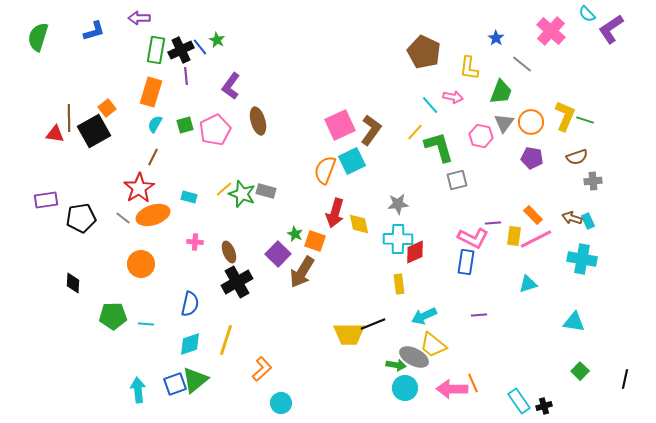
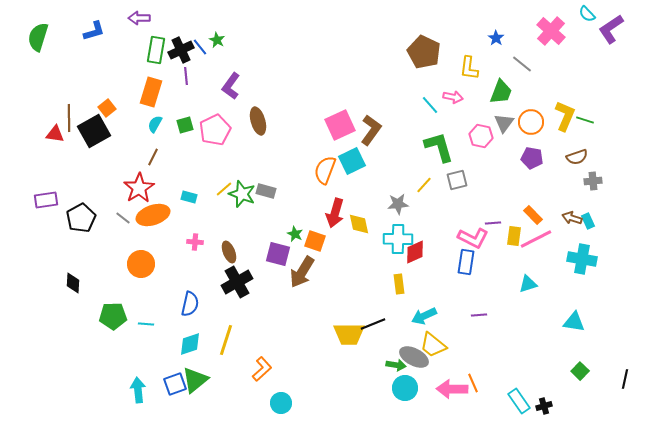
yellow line at (415, 132): moved 9 px right, 53 px down
black pentagon at (81, 218): rotated 20 degrees counterclockwise
purple square at (278, 254): rotated 30 degrees counterclockwise
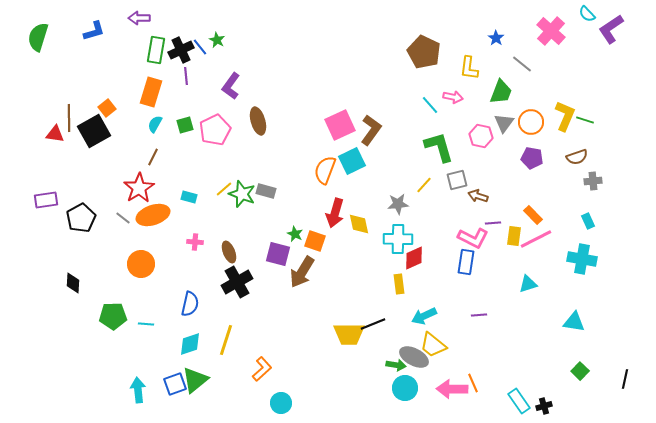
brown arrow at (572, 218): moved 94 px left, 22 px up
red diamond at (415, 252): moved 1 px left, 6 px down
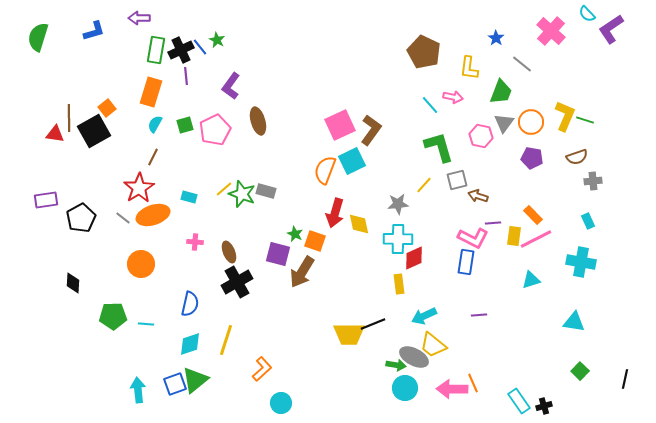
cyan cross at (582, 259): moved 1 px left, 3 px down
cyan triangle at (528, 284): moved 3 px right, 4 px up
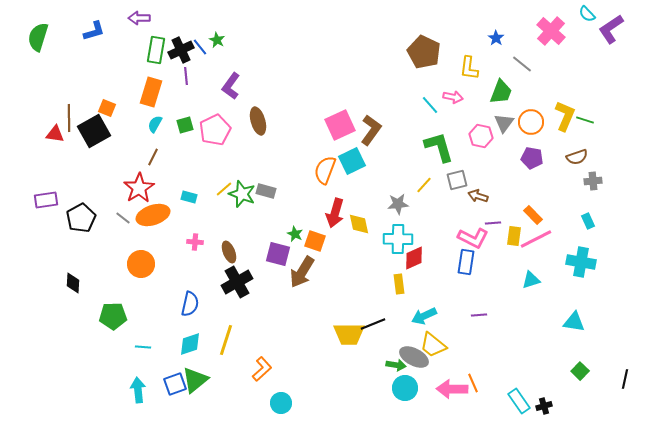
orange square at (107, 108): rotated 30 degrees counterclockwise
cyan line at (146, 324): moved 3 px left, 23 px down
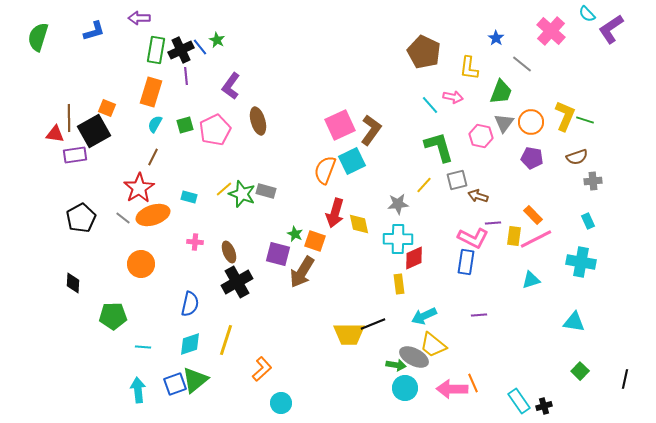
purple rectangle at (46, 200): moved 29 px right, 45 px up
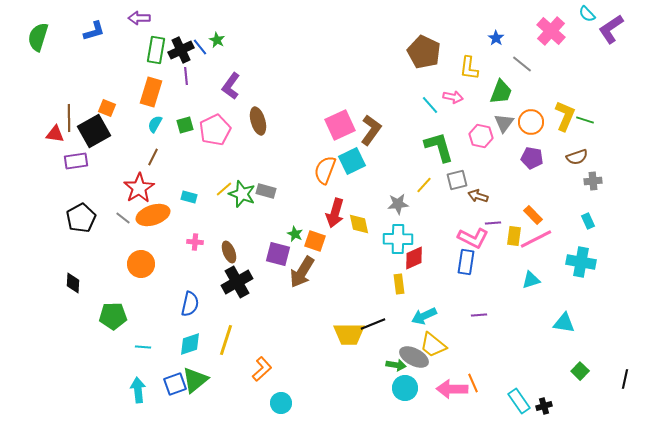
purple rectangle at (75, 155): moved 1 px right, 6 px down
cyan triangle at (574, 322): moved 10 px left, 1 px down
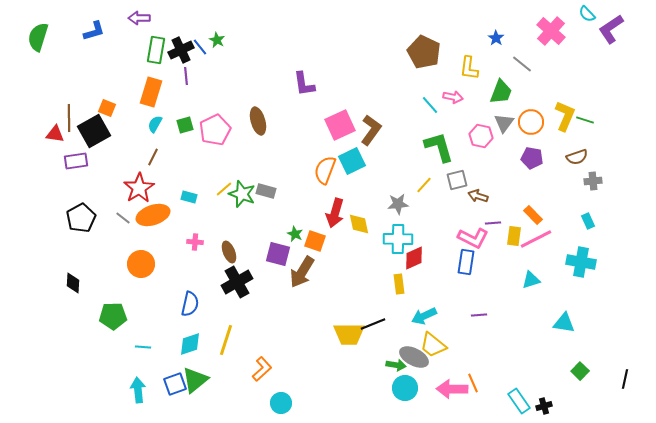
purple L-shape at (231, 86): moved 73 px right, 2 px up; rotated 44 degrees counterclockwise
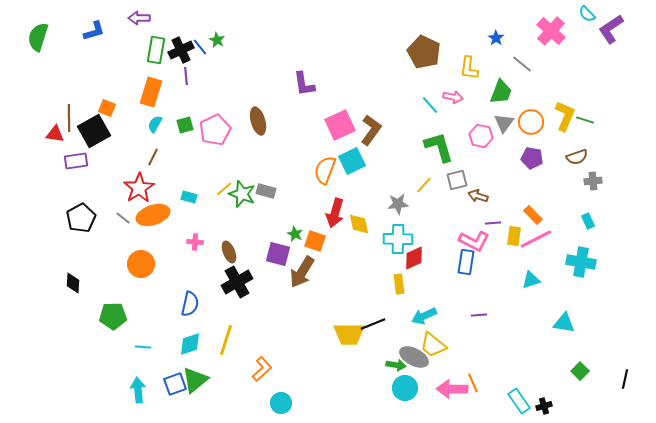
pink L-shape at (473, 238): moved 1 px right, 3 px down
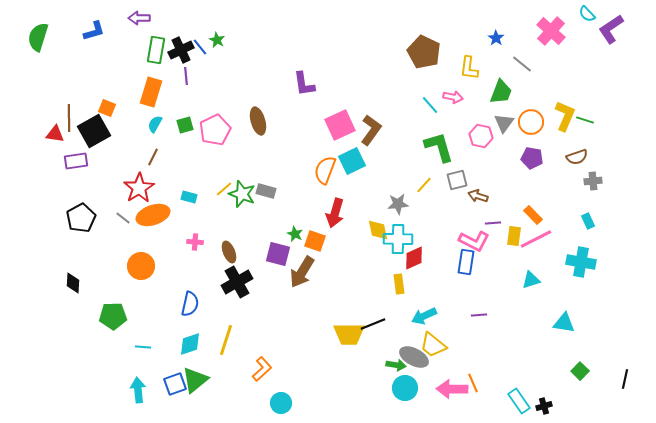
yellow diamond at (359, 224): moved 19 px right, 6 px down
orange circle at (141, 264): moved 2 px down
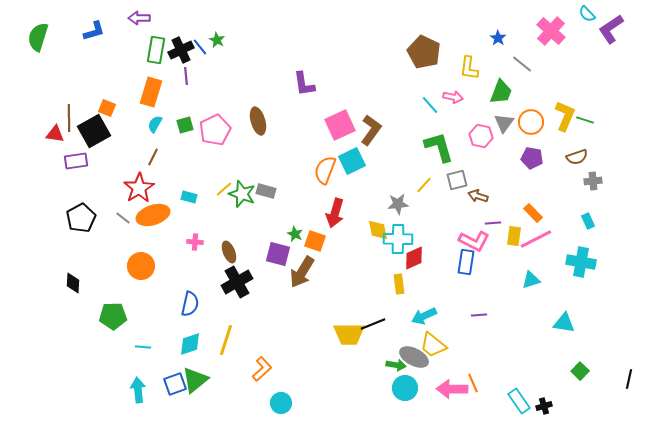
blue star at (496, 38): moved 2 px right
orange rectangle at (533, 215): moved 2 px up
black line at (625, 379): moved 4 px right
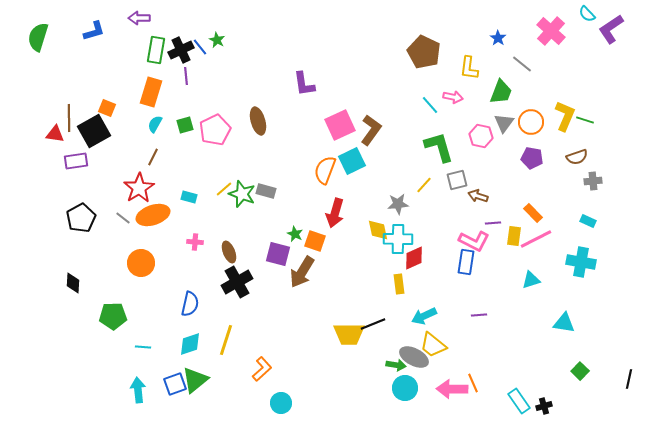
cyan rectangle at (588, 221): rotated 42 degrees counterclockwise
orange circle at (141, 266): moved 3 px up
